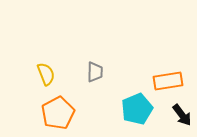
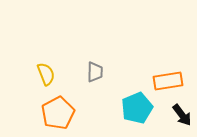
cyan pentagon: moved 1 px up
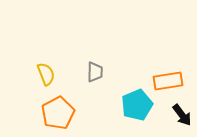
cyan pentagon: moved 3 px up
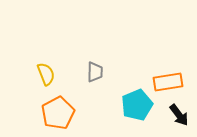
orange rectangle: moved 1 px down
black arrow: moved 3 px left
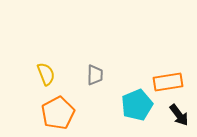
gray trapezoid: moved 3 px down
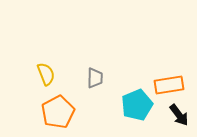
gray trapezoid: moved 3 px down
orange rectangle: moved 1 px right, 3 px down
orange pentagon: moved 1 px up
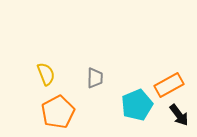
orange rectangle: rotated 20 degrees counterclockwise
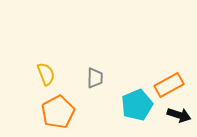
black arrow: rotated 35 degrees counterclockwise
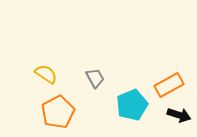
yellow semicircle: rotated 35 degrees counterclockwise
gray trapezoid: rotated 30 degrees counterclockwise
cyan pentagon: moved 5 px left
